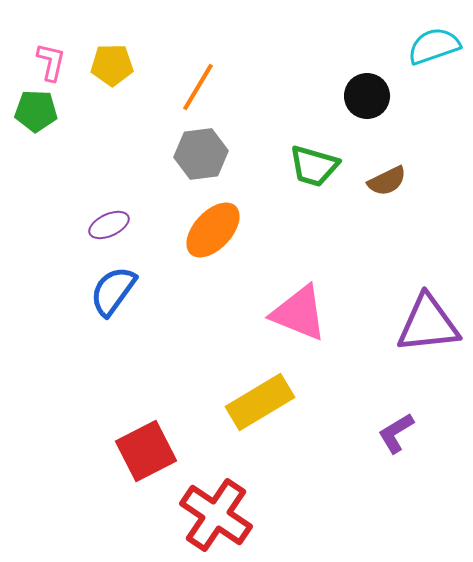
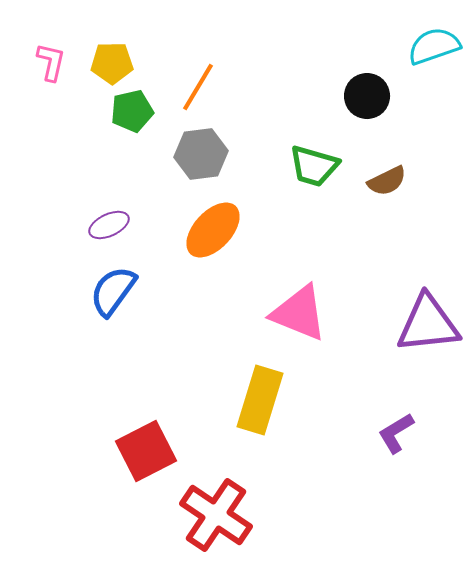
yellow pentagon: moved 2 px up
green pentagon: moved 96 px right; rotated 15 degrees counterclockwise
yellow rectangle: moved 2 px up; rotated 42 degrees counterclockwise
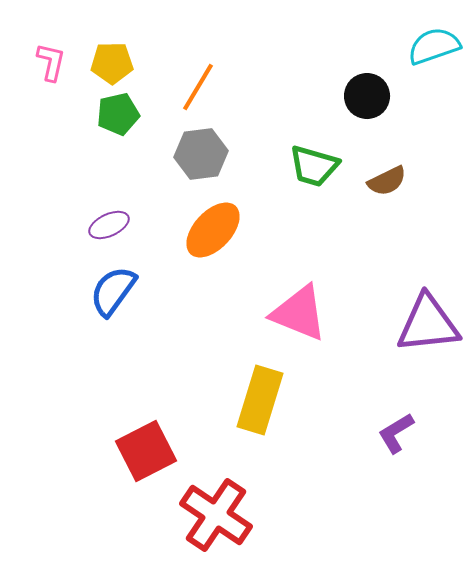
green pentagon: moved 14 px left, 3 px down
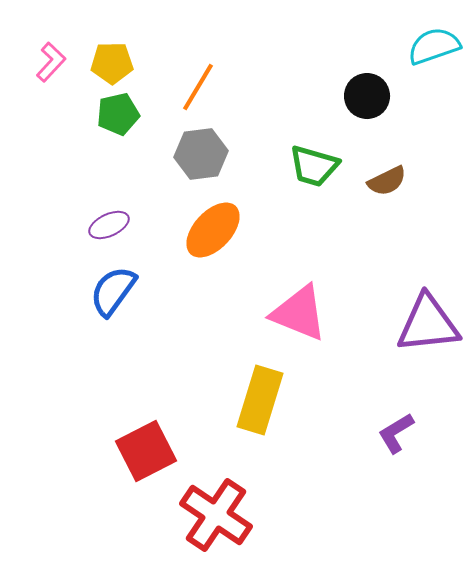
pink L-shape: rotated 30 degrees clockwise
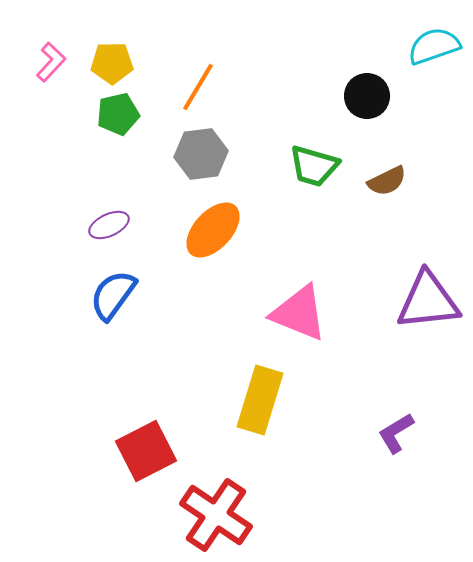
blue semicircle: moved 4 px down
purple triangle: moved 23 px up
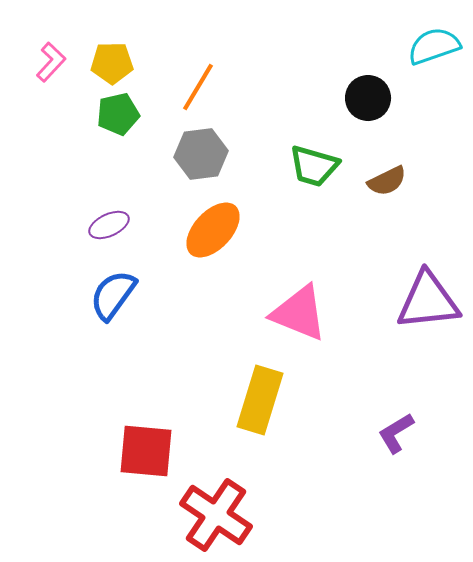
black circle: moved 1 px right, 2 px down
red square: rotated 32 degrees clockwise
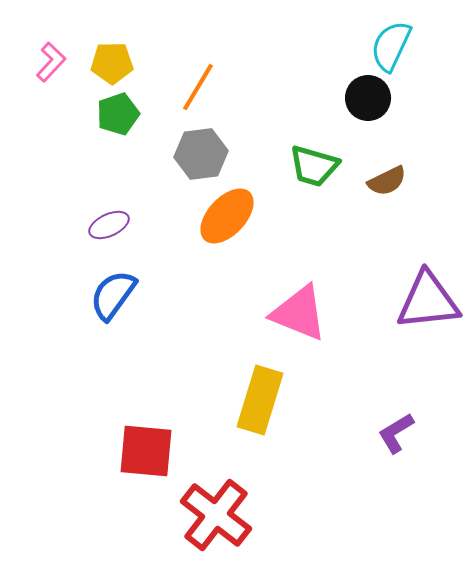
cyan semicircle: moved 43 px left; rotated 46 degrees counterclockwise
green pentagon: rotated 6 degrees counterclockwise
orange ellipse: moved 14 px right, 14 px up
red cross: rotated 4 degrees clockwise
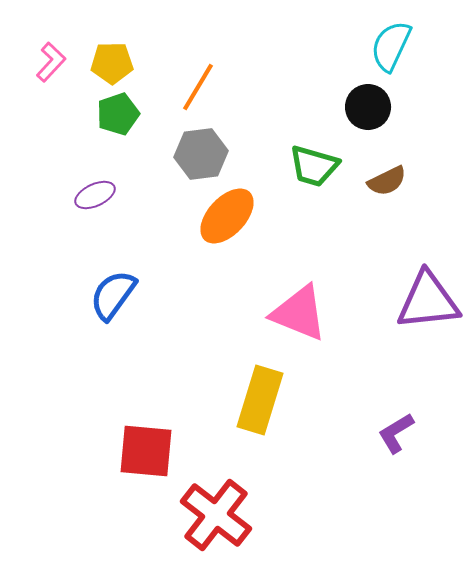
black circle: moved 9 px down
purple ellipse: moved 14 px left, 30 px up
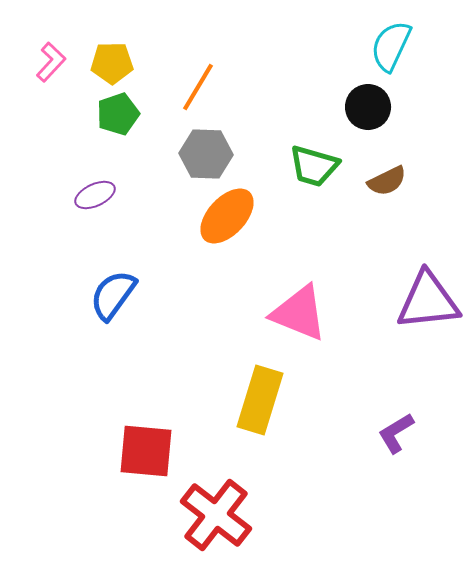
gray hexagon: moved 5 px right; rotated 9 degrees clockwise
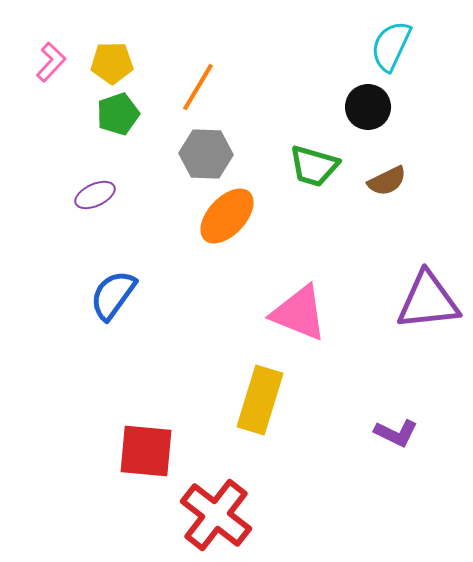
purple L-shape: rotated 123 degrees counterclockwise
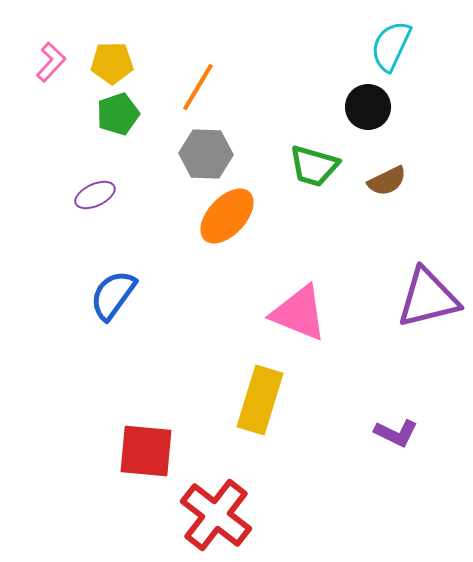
purple triangle: moved 3 px up; rotated 8 degrees counterclockwise
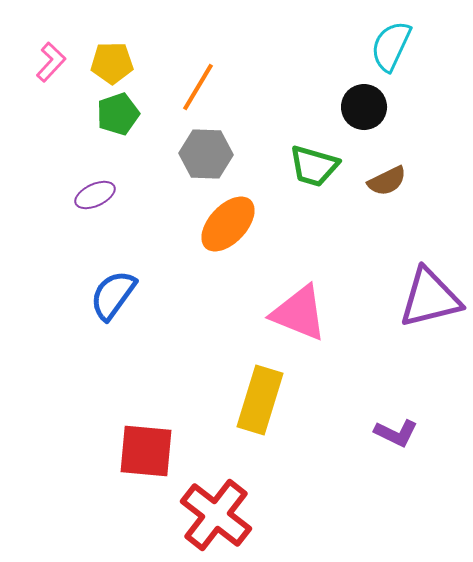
black circle: moved 4 px left
orange ellipse: moved 1 px right, 8 px down
purple triangle: moved 2 px right
